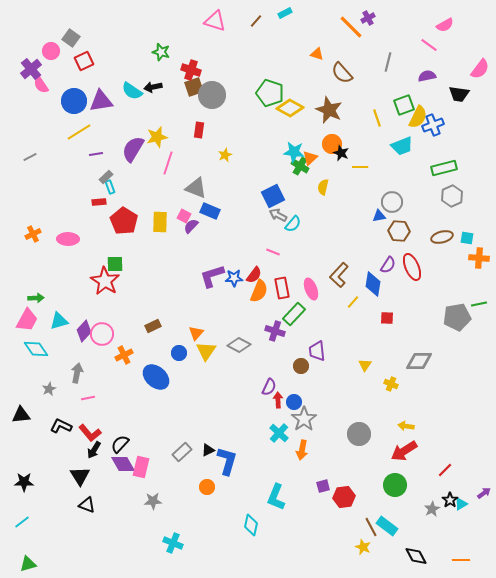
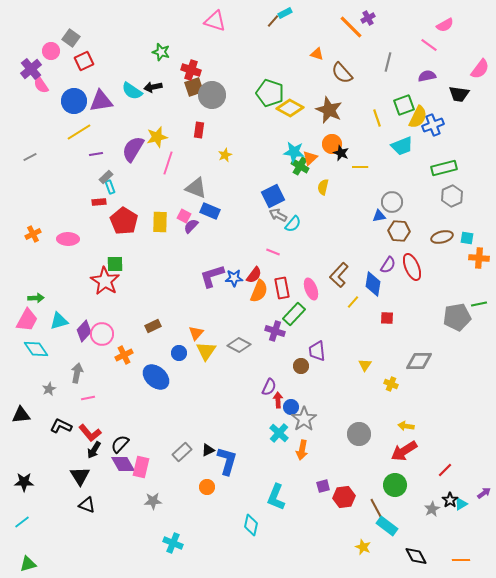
brown line at (256, 21): moved 17 px right
blue circle at (294, 402): moved 3 px left, 5 px down
brown line at (371, 527): moved 5 px right, 19 px up
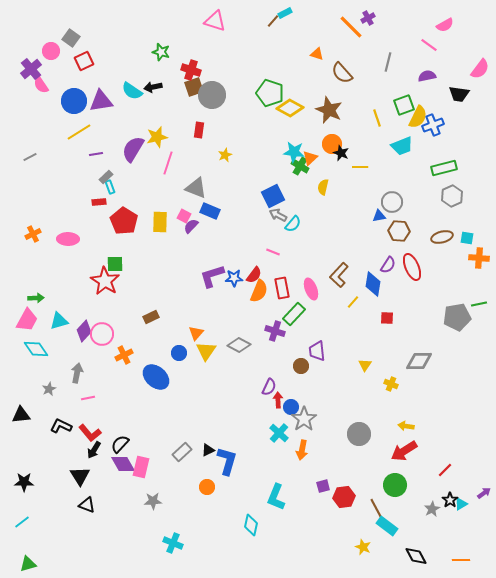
brown rectangle at (153, 326): moved 2 px left, 9 px up
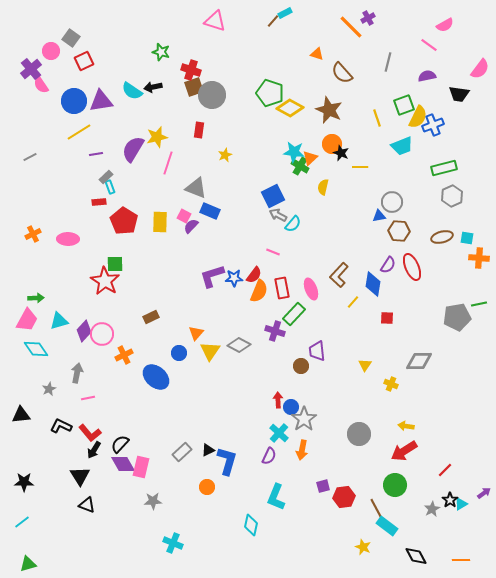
yellow triangle at (206, 351): moved 4 px right
purple semicircle at (269, 387): moved 69 px down
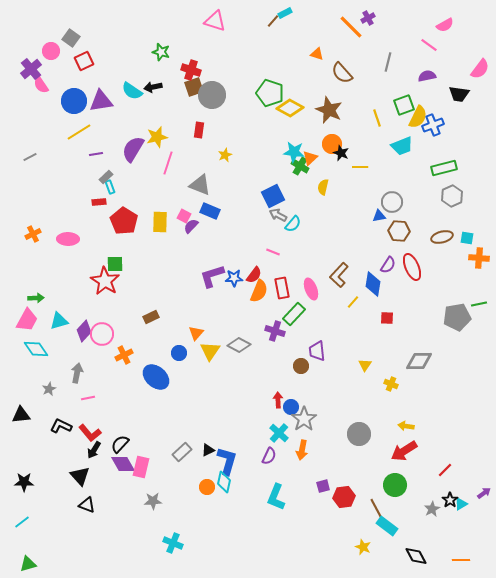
gray triangle at (196, 188): moved 4 px right, 3 px up
black triangle at (80, 476): rotated 10 degrees counterclockwise
cyan diamond at (251, 525): moved 27 px left, 43 px up
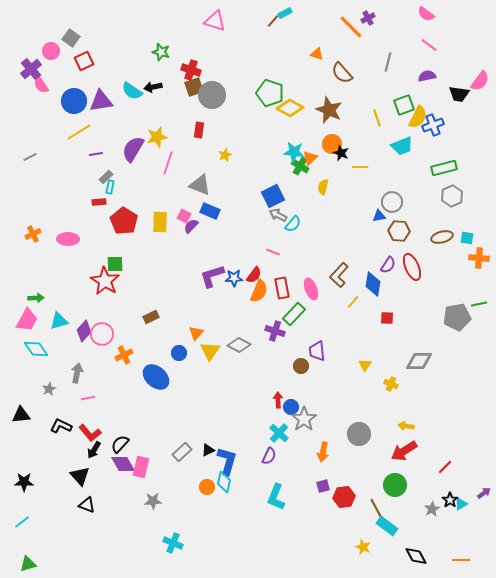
pink semicircle at (445, 25): moved 19 px left, 11 px up; rotated 66 degrees clockwise
pink semicircle at (480, 69): moved 12 px down
cyan rectangle at (110, 187): rotated 32 degrees clockwise
orange arrow at (302, 450): moved 21 px right, 2 px down
red line at (445, 470): moved 3 px up
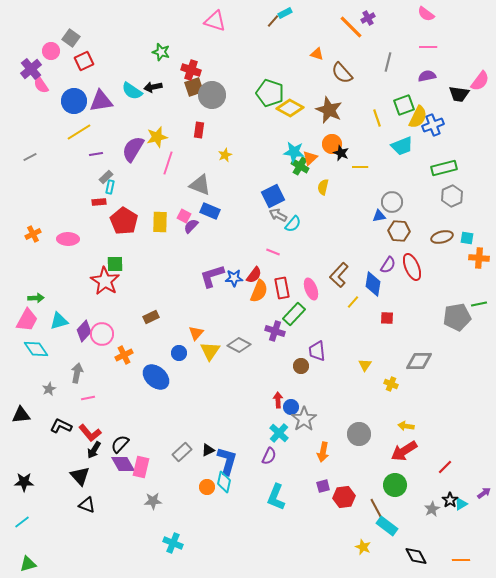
pink line at (429, 45): moved 1 px left, 2 px down; rotated 36 degrees counterclockwise
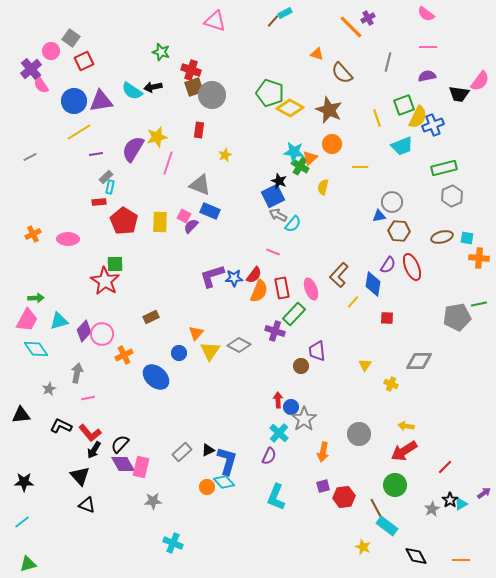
black star at (341, 153): moved 62 px left, 28 px down
cyan diamond at (224, 482): rotated 55 degrees counterclockwise
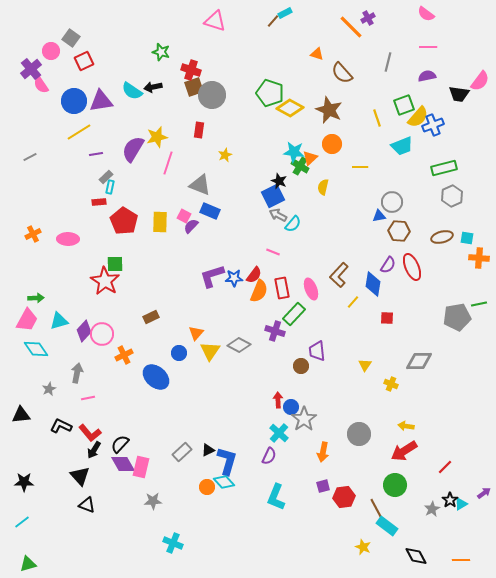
yellow semicircle at (418, 117): rotated 15 degrees clockwise
